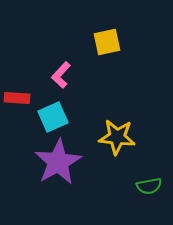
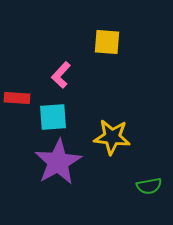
yellow square: rotated 16 degrees clockwise
cyan square: rotated 20 degrees clockwise
yellow star: moved 5 px left
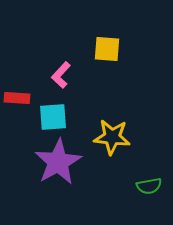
yellow square: moved 7 px down
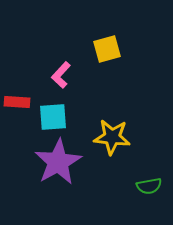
yellow square: rotated 20 degrees counterclockwise
red rectangle: moved 4 px down
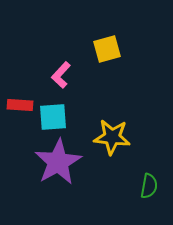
red rectangle: moved 3 px right, 3 px down
green semicircle: rotated 70 degrees counterclockwise
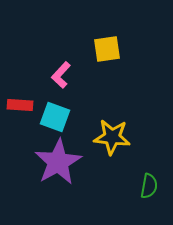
yellow square: rotated 8 degrees clockwise
cyan square: moved 2 px right; rotated 24 degrees clockwise
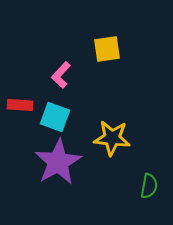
yellow star: moved 1 px down
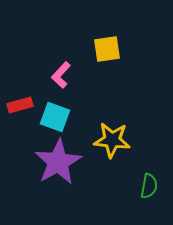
red rectangle: rotated 20 degrees counterclockwise
yellow star: moved 2 px down
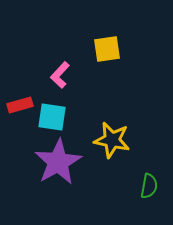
pink L-shape: moved 1 px left
cyan square: moved 3 px left; rotated 12 degrees counterclockwise
yellow star: rotated 6 degrees clockwise
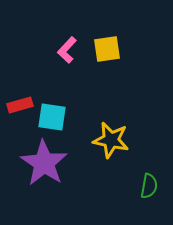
pink L-shape: moved 7 px right, 25 px up
yellow star: moved 1 px left
purple star: moved 14 px left, 1 px down; rotated 9 degrees counterclockwise
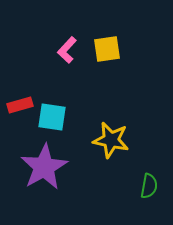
purple star: moved 4 px down; rotated 9 degrees clockwise
